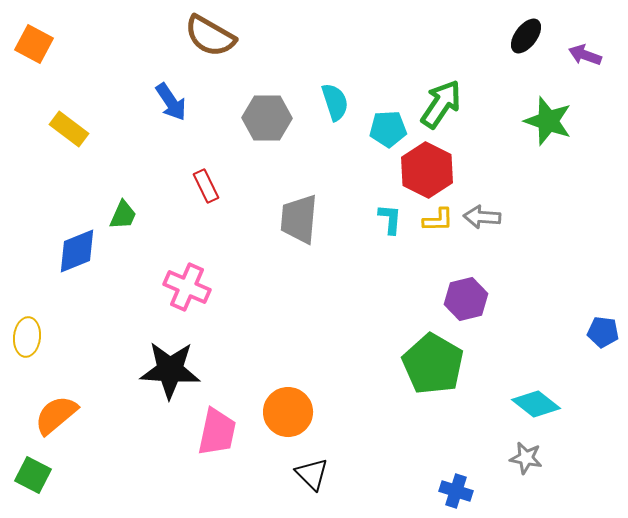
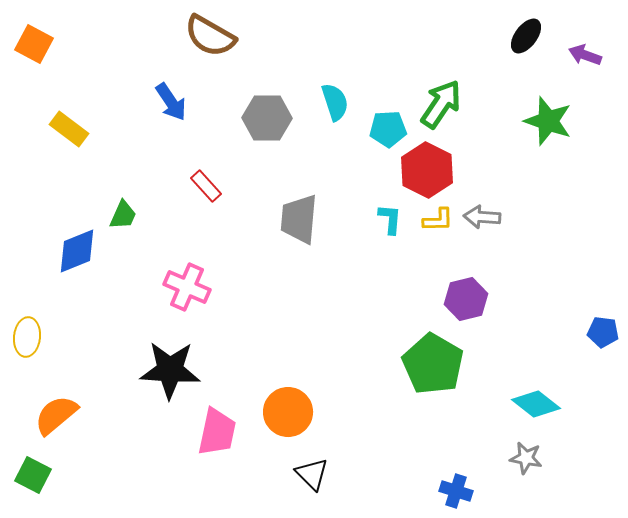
red rectangle: rotated 16 degrees counterclockwise
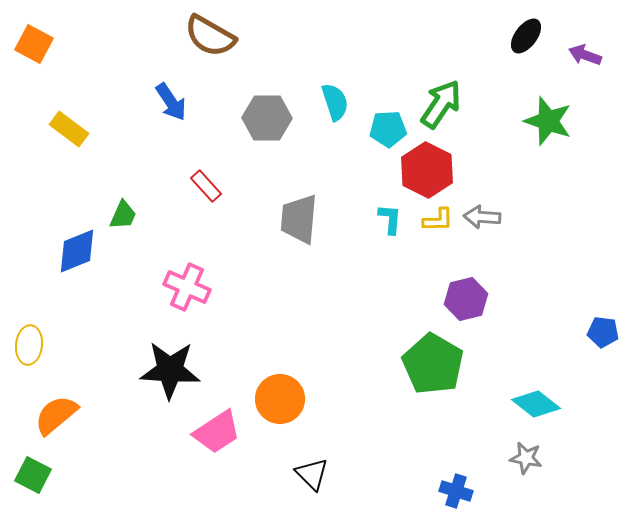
yellow ellipse: moved 2 px right, 8 px down
orange circle: moved 8 px left, 13 px up
pink trapezoid: rotated 45 degrees clockwise
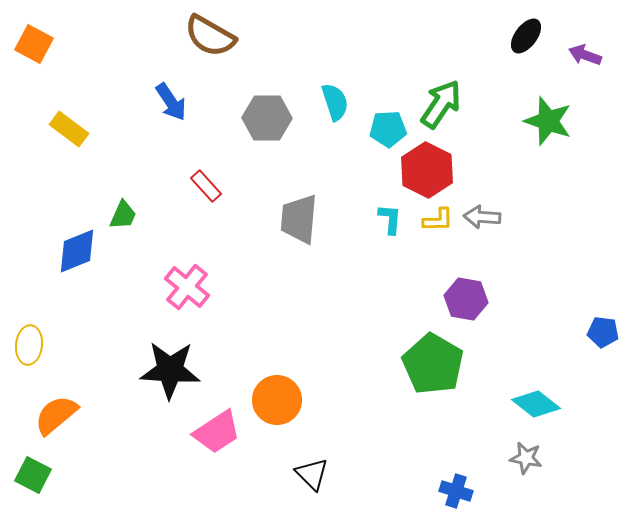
pink cross: rotated 15 degrees clockwise
purple hexagon: rotated 24 degrees clockwise
orange circle: moved 3 px left, 1 px down
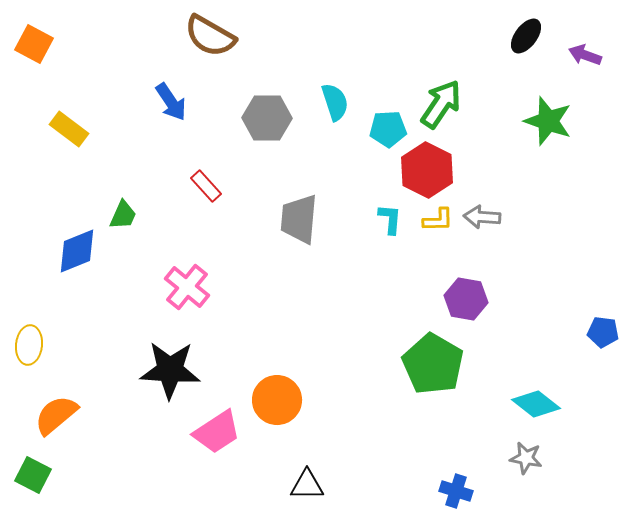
black triangle: moved 5 px left, 11 px down; rotated 45 degrees counterclockwise
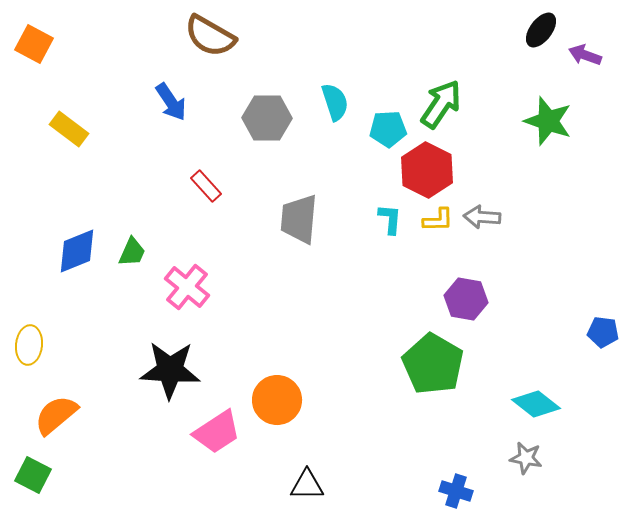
black ellipse: moved 15 px right, 6 px up
green trapezoid: moved 9 px right, 37 px down
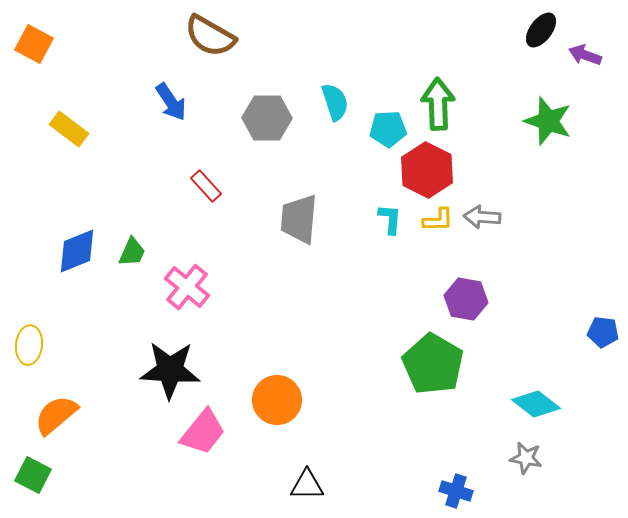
green arrow: moved 3 px left; rotated 36 degrees counterclockwise
pink trapezoid: moved 14 px left; rotated 18 degrees counterclockwise
